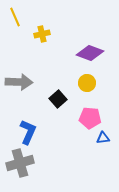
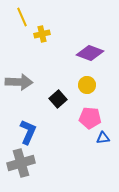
yellow line: moved 7 px right
yellow circle: moved 2 px down
gray cross: moved 1 px right
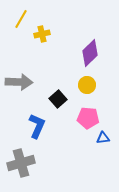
yellow line: moved 1 px left, 2 px down; rotated 54 degrees clockwise
purple diamond: rotated 64 degrees counterclockwise
pink pentagon: moved 2 px left
blue L-shape: moved 9 px right, 6 px up
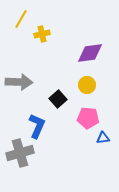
purple diamond: rotated 36 degrees clockwise
gray cross: moved 1 px left, 10 px up
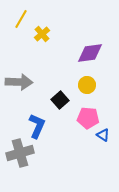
yellow cross: rotated 28 degrees counterclockwise
black square: moved 2 px right, 1 px down
blue triangle: moved 3 px up; rotated 40 degrees clockwise
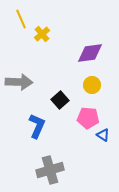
yellow line: rotated 54 degrees counterclockwise
yellow circle: moved 5 px right
gray cross: moved 30 px right, 17 px down
